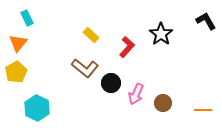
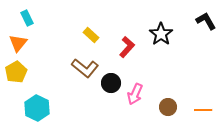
pink arrow: moved 1 px left
brown circle: moved 5 px right, 4 px down
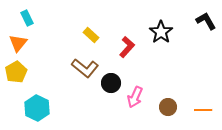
black star: moved 2 px up
pink arrow: moved 3 px down
